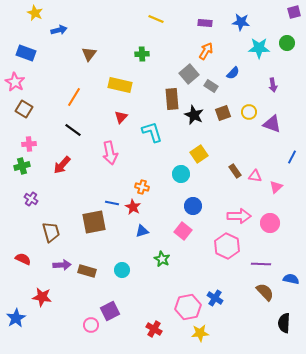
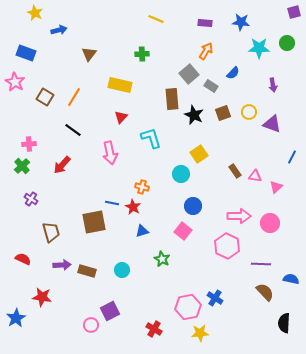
brown square at (24, 109): moved 21 px right, 12 px up
cyan L-shape at (152, 132): moved 1 px left, 6 px down
green cross at (22, 166): rotated 28 degrees counterclockwise
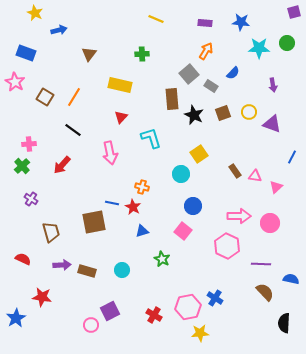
red cross at (154, 329): moved 14 px up
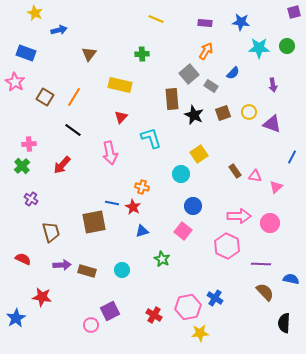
green circle at (287, 43): moved 3 px down
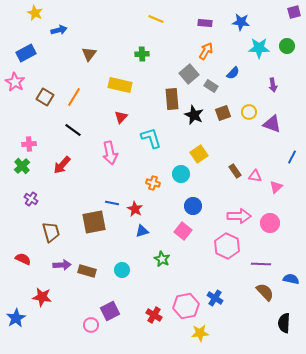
blue rectangle at (26, 53): rotated 48 degrees counterclockwise
orange cross at (142, 187): moved 11 px right, 4 px up
red star at (133, 207): moved 2 px right, 2 px down
pink hexagon at (188, 307): moved 2 px left, 1 px up
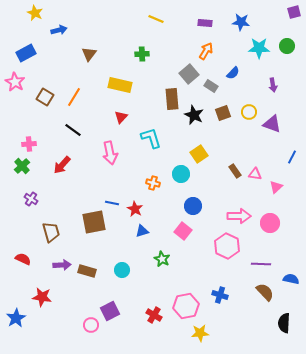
pink triangle at (255, 176): moved 2 px up
blue cross at (215, 298): moved 5 px right, 3 px up; rotated 14 degrees counterclockwise
